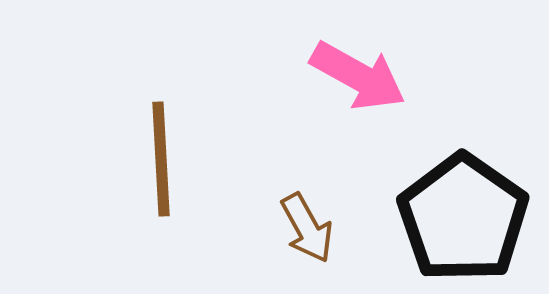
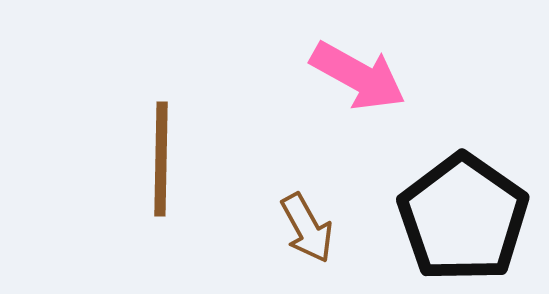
brown line: rotated 4 degrees clockwise
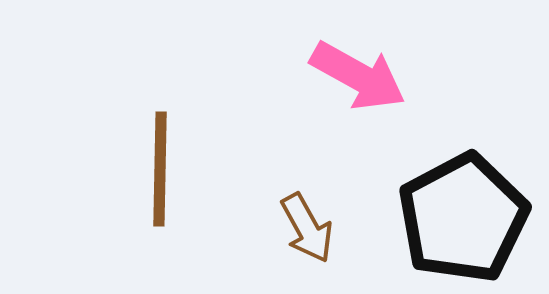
brown line: moved 1 px left, 10 px down
black pentagon: rotated 9 degrees clockwise
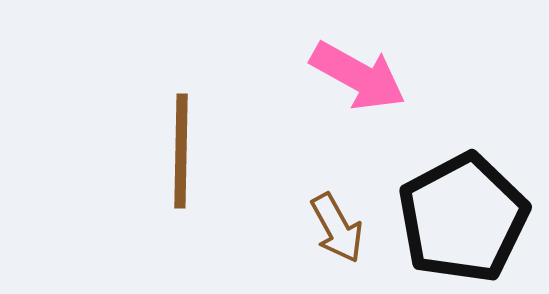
brown line: moved 21 px right, 18 px up
brown arrow: moved 30 px right
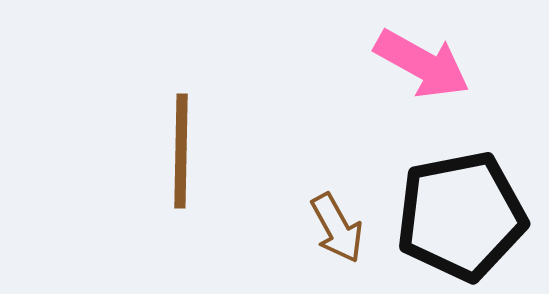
pink arrow: moved 64 px right, 12 px up
black pentagon: moved 2 px left, 2 px up; rotated 17 degrees clockwise
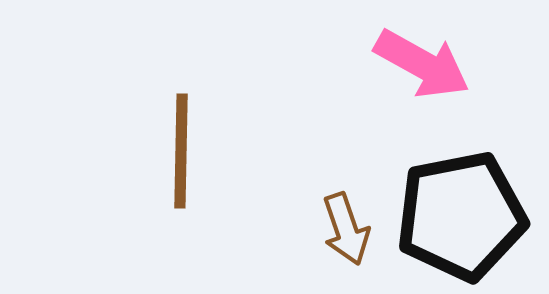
brown arrow: moved 9 px right, 1 px down; rotated 10 degrees clockwise
